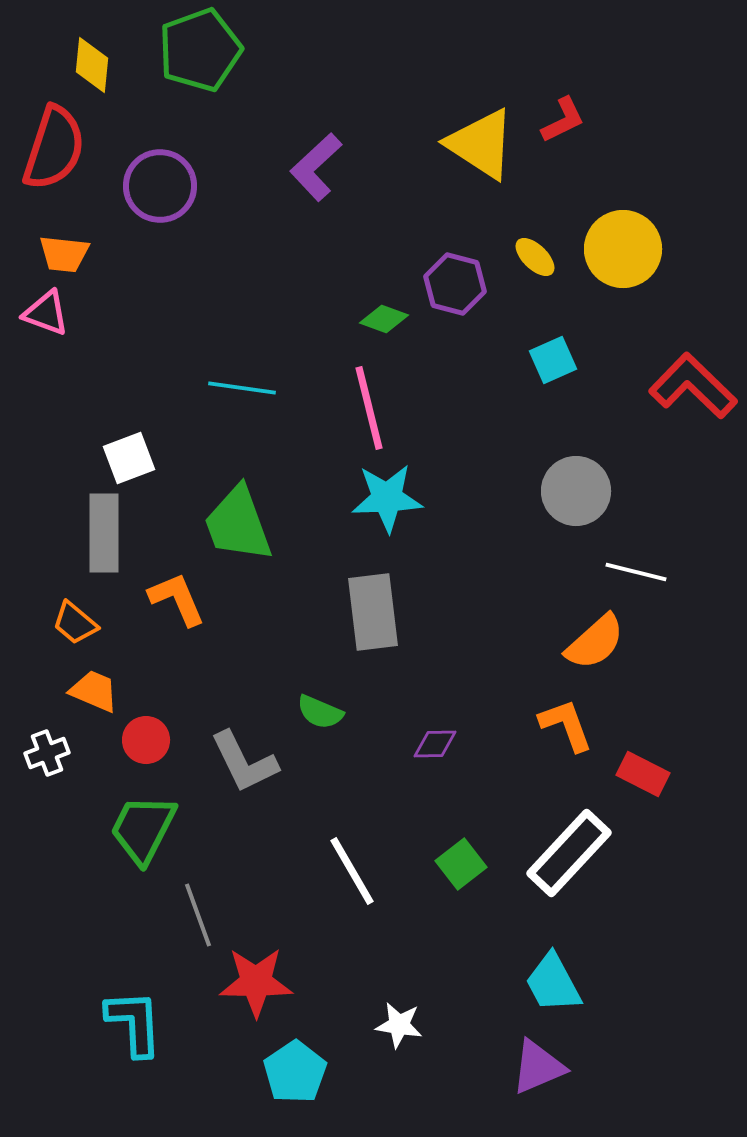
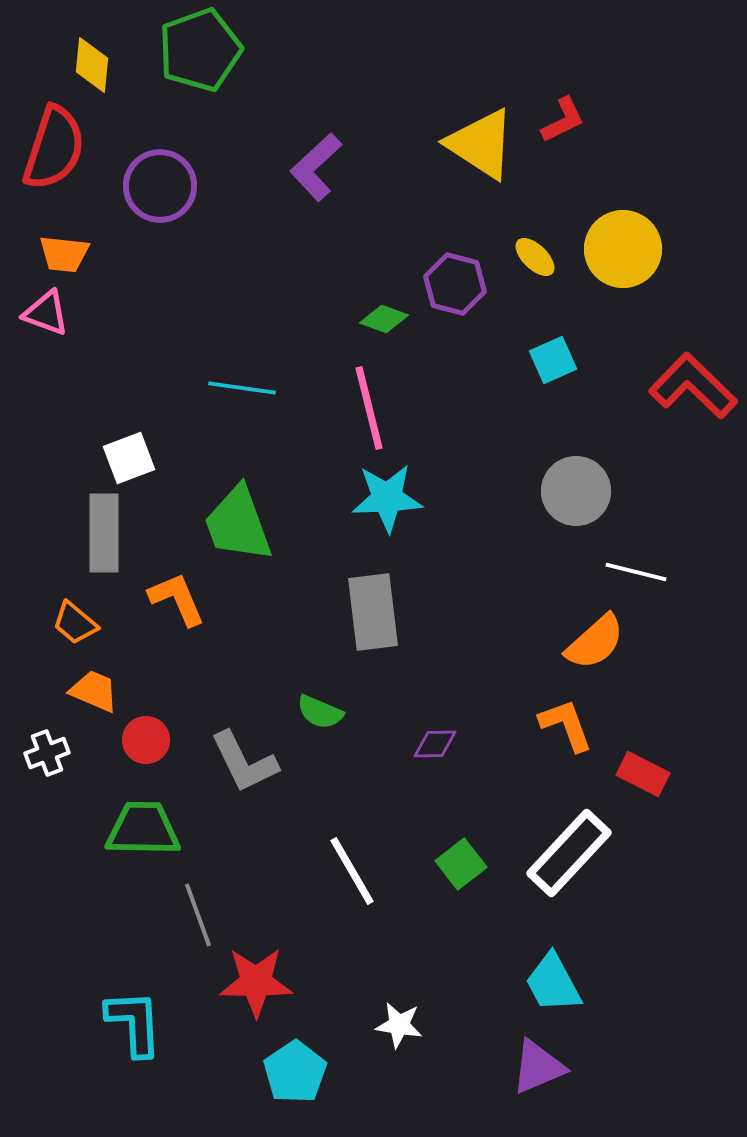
green trapezoid at (143, 829): rotated 64 degrees clockwise
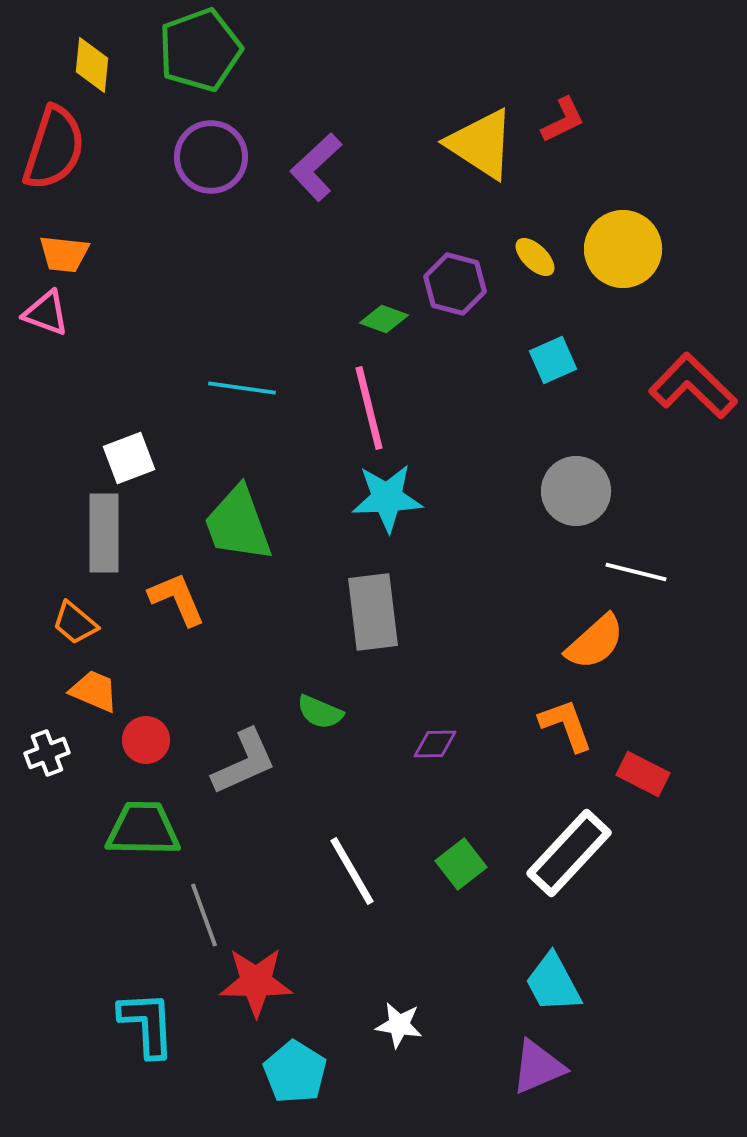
purple circle at (160, 186): moved 51 px right, 29 px up
gray L-shape at (244, 762): rotated 88 degrees counterclockwise
gray line at (198, 915): moved 6 px right
cyan L-shape at (134, 1023): moved 13 px right, 1 px down
cyan pentagon at (295, 1072): rotated 6 degrees counterclockwise
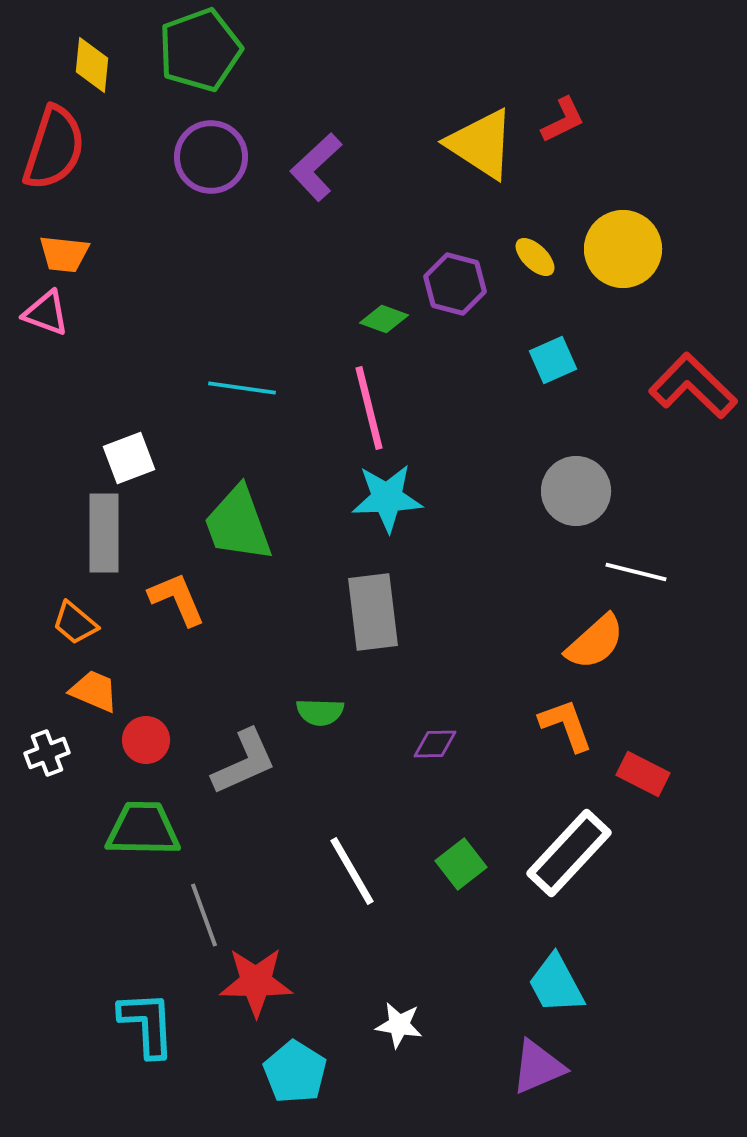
green semicircle at (320, 712): rotated 21 degrees counterclockwise
cyan trapezoid at (553, 983): moved 3 px right, 1 px down
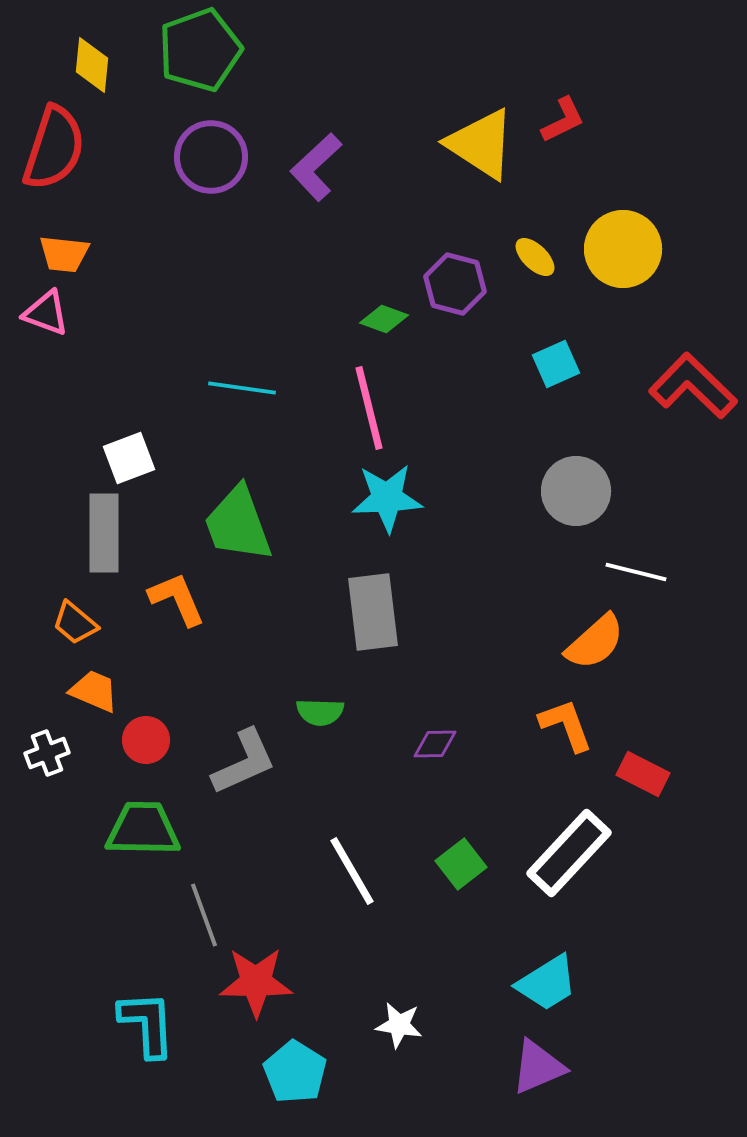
cyan square at (553, 360): moved 3 px right, 4 px down
cyan trapezoid at (556, 984): moved 9 px left, 1 px up; rotated 94 degrees counterclockwise
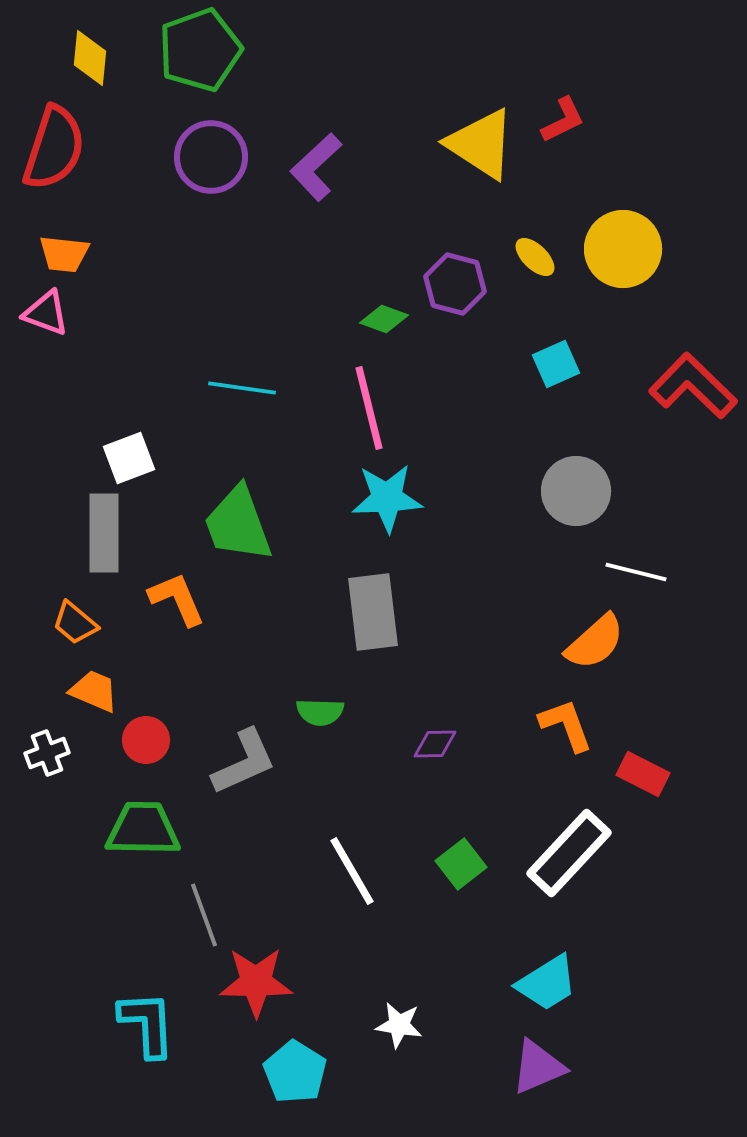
yellow diamond at (92, 65): moved 2 px left, 7 px up
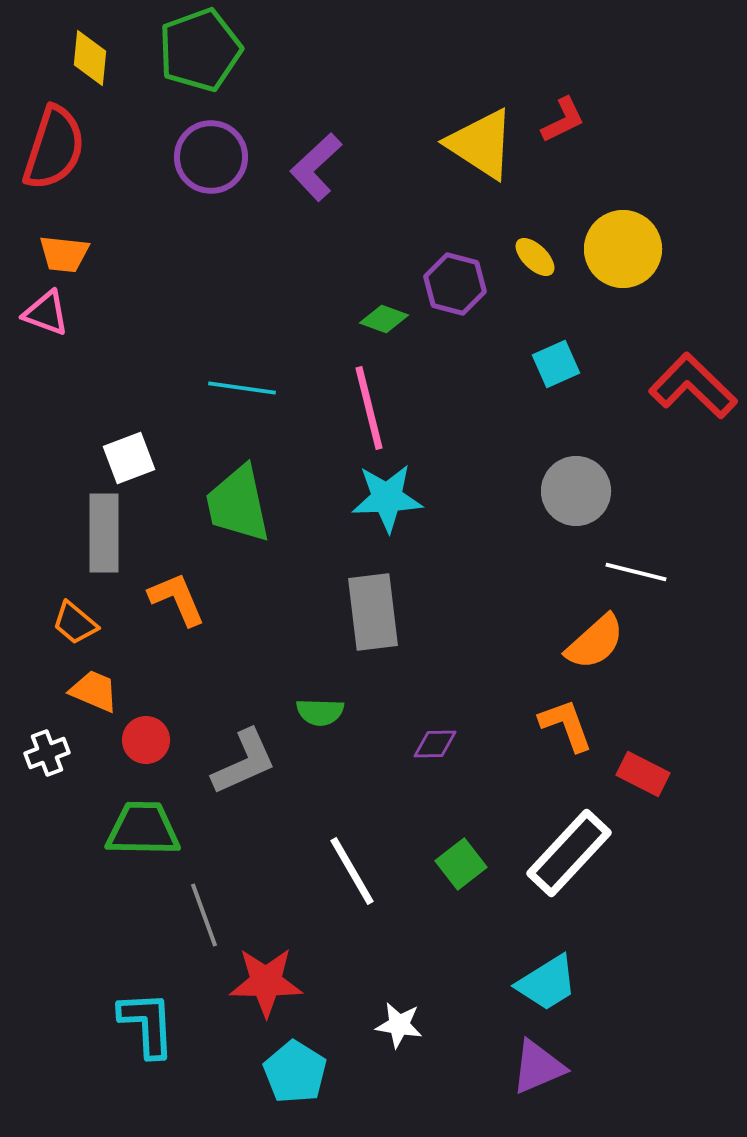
green trapezoid at (238, 524): moved 20 px up; rotated 8 degrees clockwise
red star at (256, 982): moved 10 px right
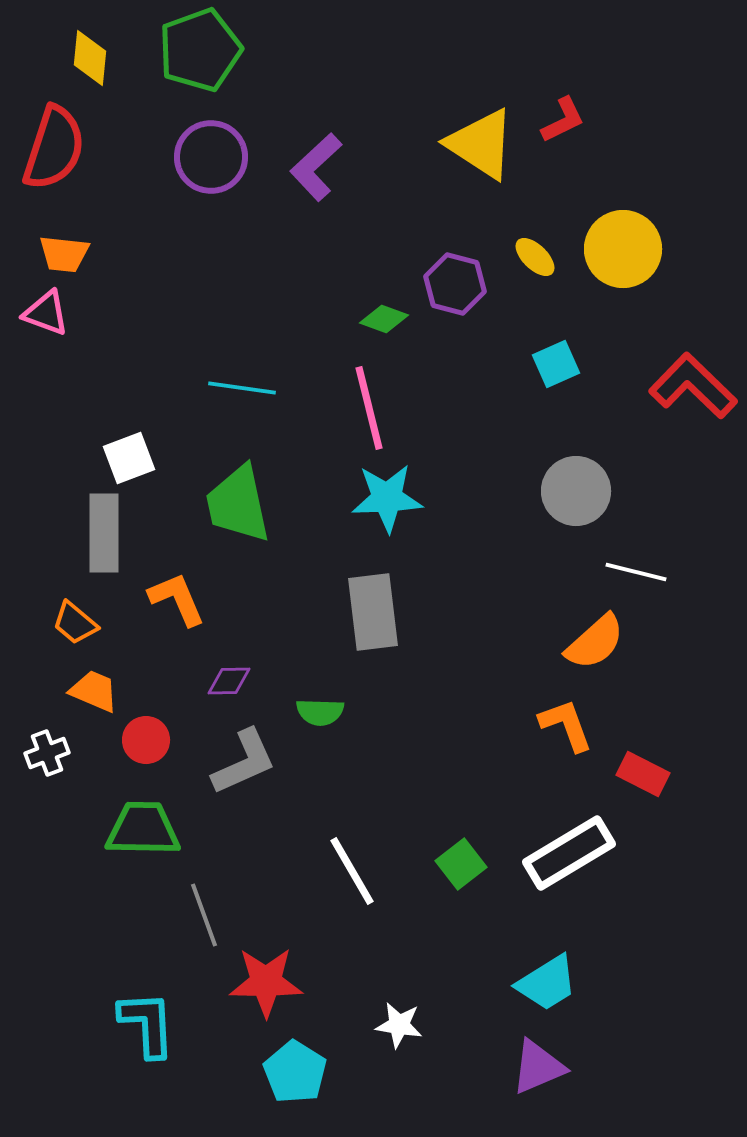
purple diamond at (435, 744): moved 206 px left, 63 px up
white rectangle at (569, 853): rotated 16 degrees clockwise
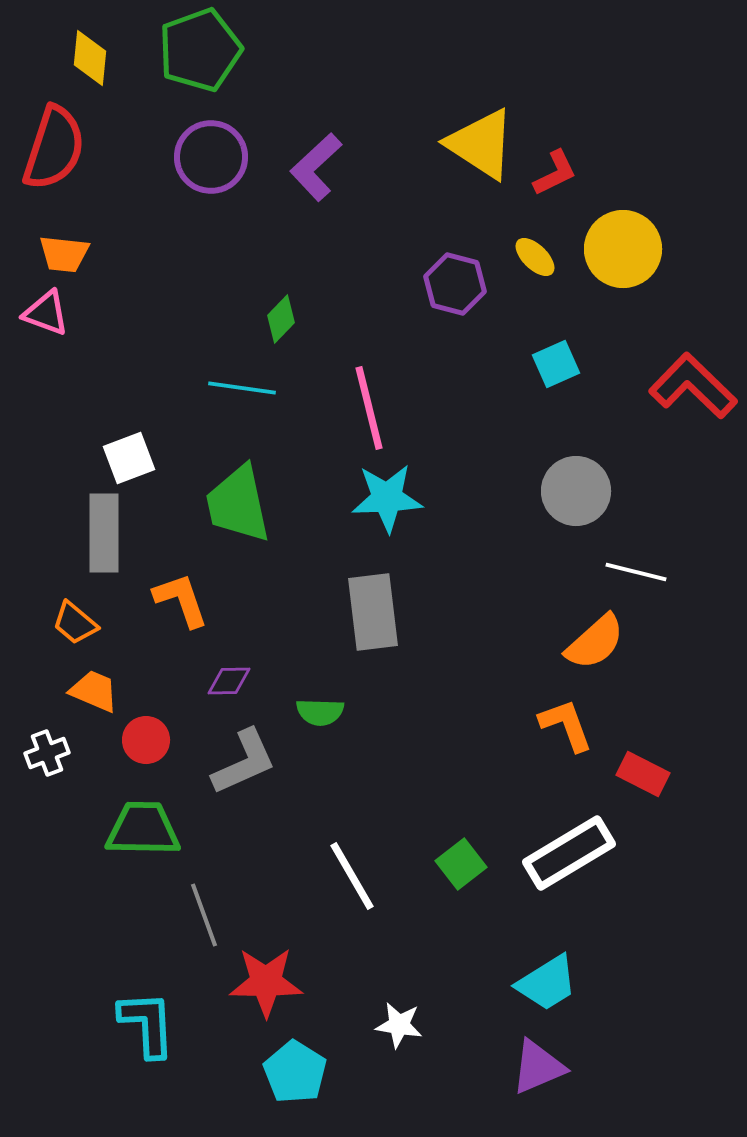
red L-shape at (563, 120): moved 8 px left, 53 px down
green diamond at (384, 319): moved 103 px left; rotated 66 degrees counterclockwise
orange L-shape at (177, 599): moved 4 px right, 1 px down; rotated 4 degrees clockwise
white line at (352, 871): moved 5 px down
